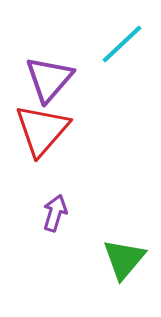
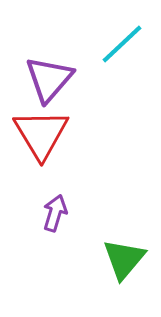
red triangle: moved 1 px left, 4 px down; rotated 12 degrees counterclockwise
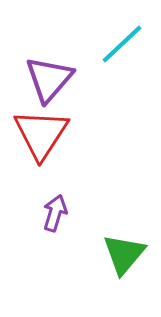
red triangle: rotated 4 degrees clockwise
green triangle: moved 5 px up
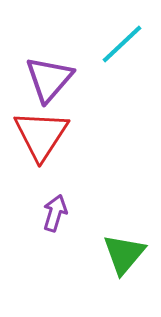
red triangle: moved 1 px down
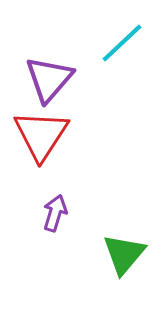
cyan line: moved 1 px up
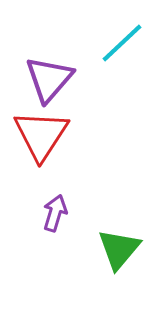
green triangle: moved 5 px left, 5 px up
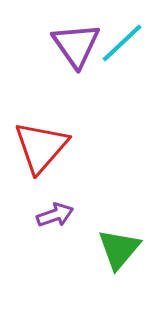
purple triangle: moved 27 px right, 34 px up; rotated 16 degrees counterclockwise
red triangle: moved 12 px down; rotated 8 degrees clockwise
purple arrow: moved 2 px down; rotated 54 degrees clockwise
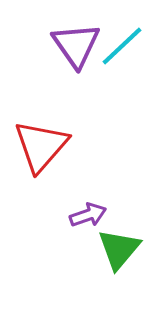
cyan line: moved 3 px down
red triangle: moved 1 px up
purple arrow: moved 33 px right
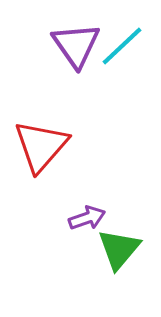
purple arrow: moved 1 px left, 3 px down
